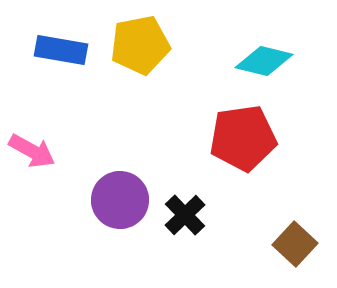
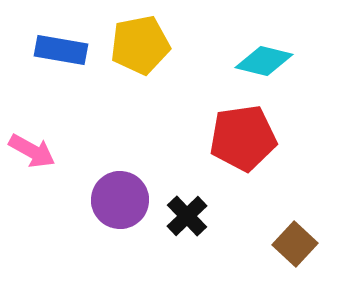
black cross: moved 2 px right, 1 px down
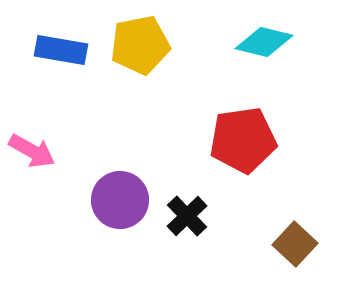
cyan diamond: moved 19 px up
red pentagon: moved 2 px down
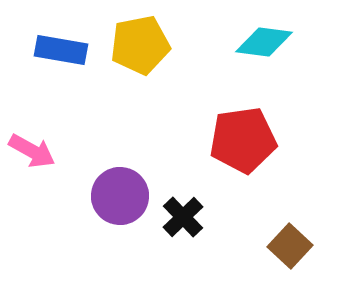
cyan diamond: rotated 6 degrees counterclockwise
purple circle: moved 4 px up
black cross: moved 4 px left, 1 px down
brown square: moved 5 px left, 2 px down
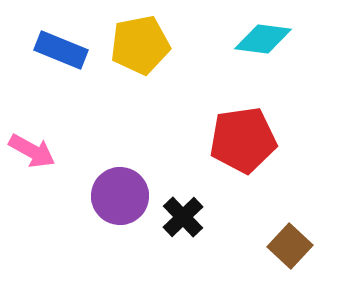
cyan diamond: moved 1 px left, 3 px up
blue rectangle: rotated 12 degrees clockwise
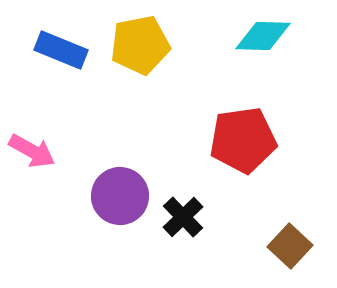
cyan diamond: moved 3 px up; rotated 6 degrees counterclockwise
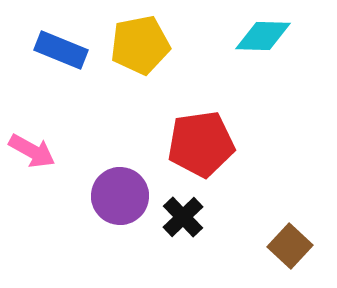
red pentagon: moved 42 px left, 4 px down
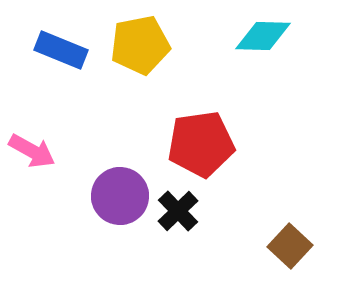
black cross: moved 5 px left, 6 px up
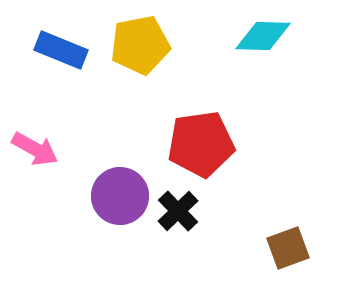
pink arrow: moved 3 px right, 2 px up
brown square: moved 2 px left, 2 px down; rotated 27 degrees clockwise
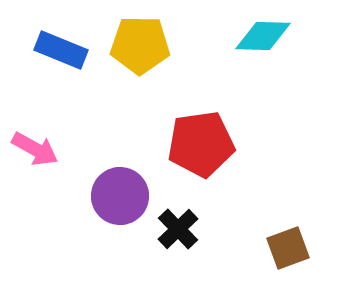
yellow pentagon: rotated 12 degrees clockwise
black cross: moved 18 px down
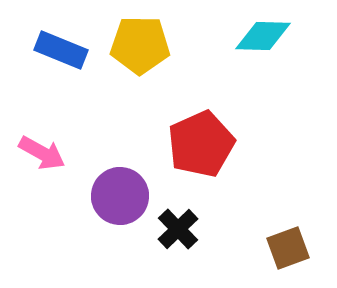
red pentagon: rotated 16 degrees counterclockwise
pink arrow: moved 7 px right, 4 px down
